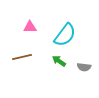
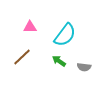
brown line: rotated 30 degrees counterclockwise
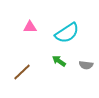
cyan semicircle: moved 2 px right, 2 px up; rotated 20 degrees clockwise
brown line: moved 15 px down
gray semicircle: moved 2 px right, 2 px up
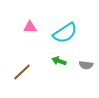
cyan semicircle: moved 2 px left
green arrow: rotated 16 degrees counterclockwise
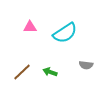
green arrow: moved 9 px left, 11 px down
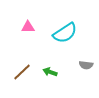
pink triangle: moved 2 px left
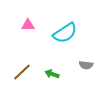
pink triangle: moved 2 px up
green arrow: moved 2 px right, 2 px down
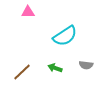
pink triangle: moved 13 px up
cyan semicircle: moved 3 px down
green arrow: moved 3 px right, 6 px up
